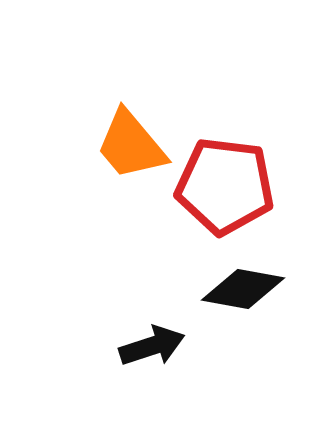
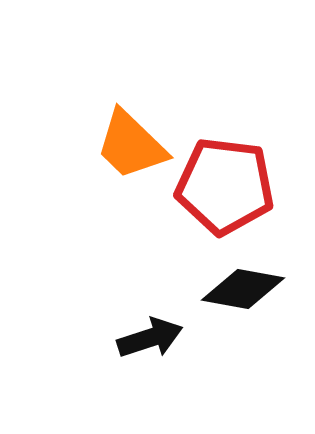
orange trapezoid: rotated 6 degrees counterclockwise
black arrow: moved 2 px left, 8 px up
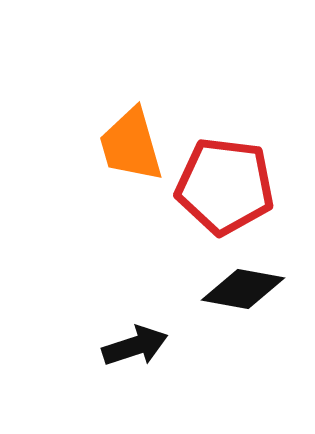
orange trapezoid: rotated 30 degrees clockwise
black arrow: moved 15 px left, 8 px down
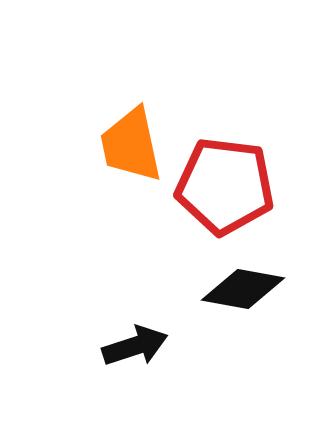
orange trapezoid: rotated 4 degrees clockwise
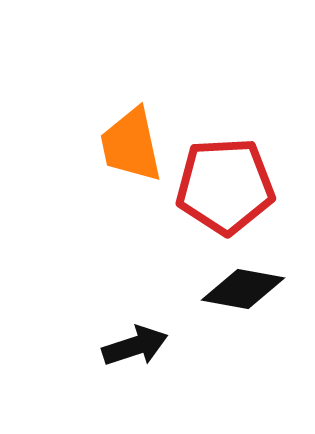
red pentagon: rotated 10 degrees counterclockwise
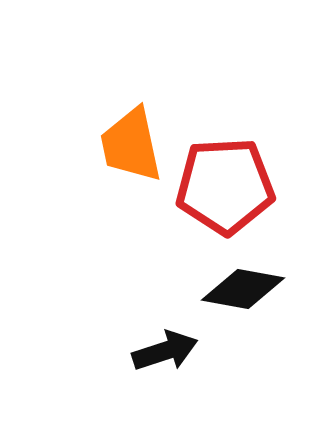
black arrow: moved 30 px right, 5 px down
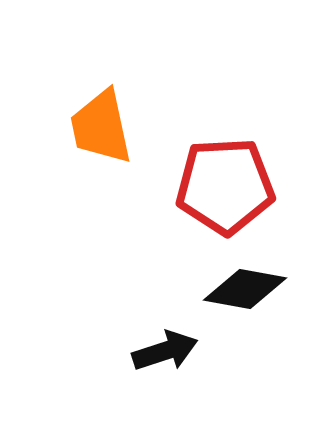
orange trapezoid: moved 30 px left, 18 px up
black diamond: moved 2 px right
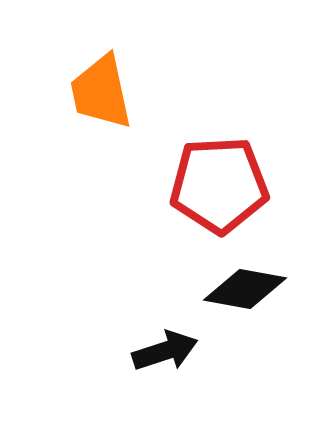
orange trapezoid: moved 35 px up
red pentagon: moved 6 px left, 1 px up
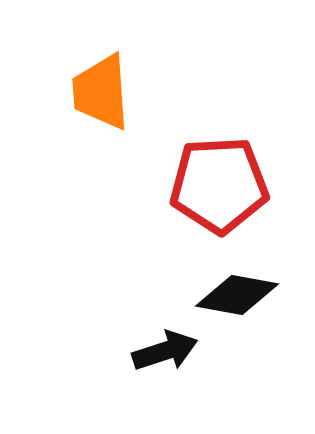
orange trapezoid: rotated 8 degrees clockwise
black diamond: moved 8 px left, 6 px down
